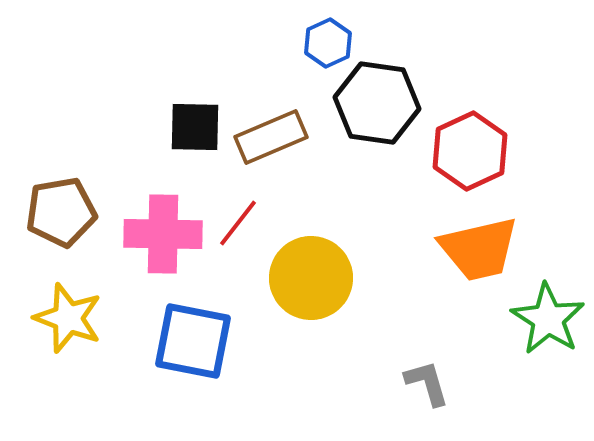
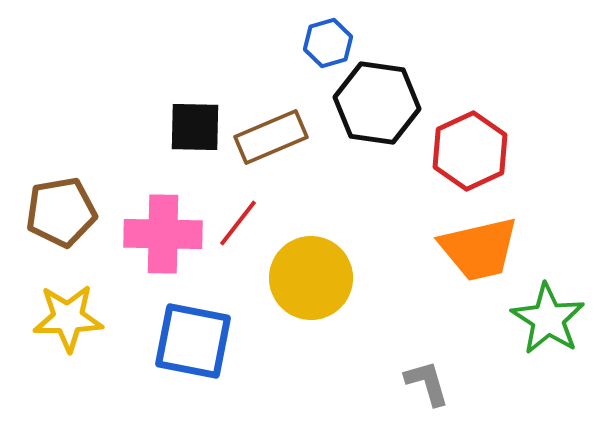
blue hexagon: rotated 9 degrees clockwise
yellow star: rotated 22 degrees counterclockwise
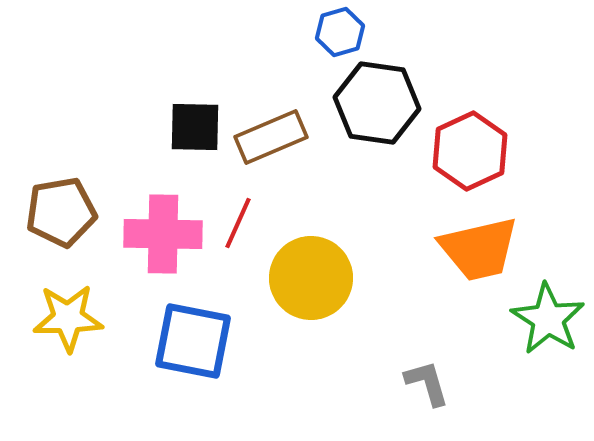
blue hexagon: moved 12 px right, 11 px up
red line: rotated 14 degrees counterclockwise
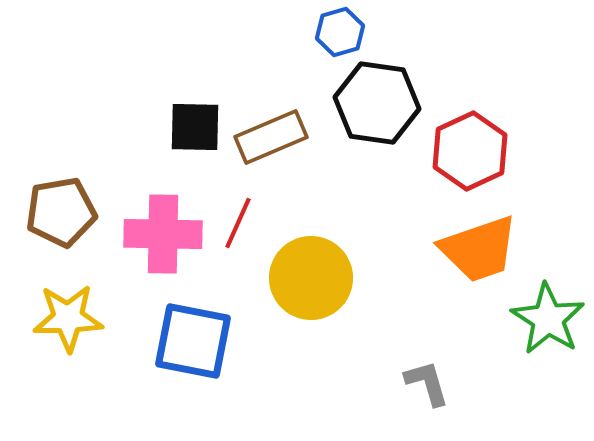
orange trapezoid: rotated 6 degrees counterclockwise
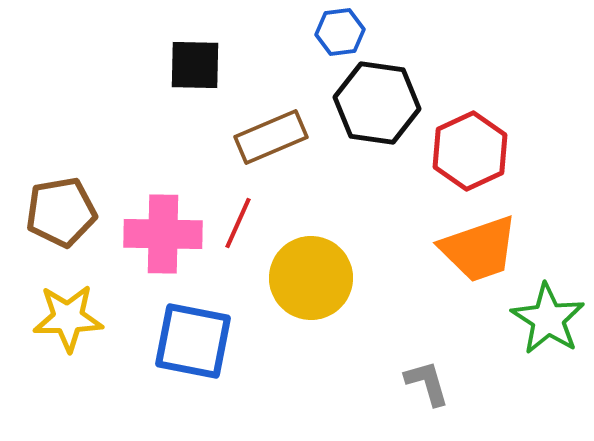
blue hexagon: rotated 9 degrees clockwise
black square: moved 62 px up
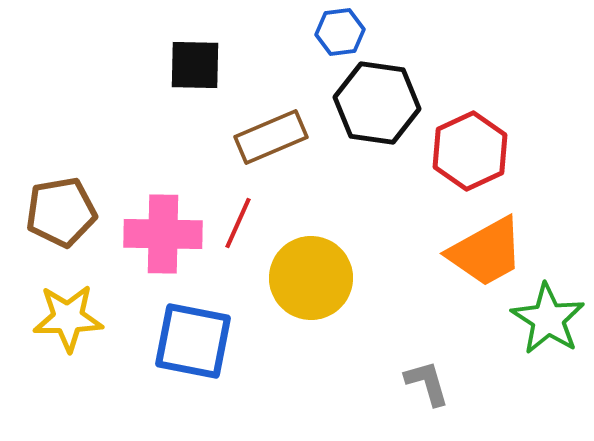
orange trapezoid: moved 7 px right, 3 px down; rotated 10 degrees counterclockwise
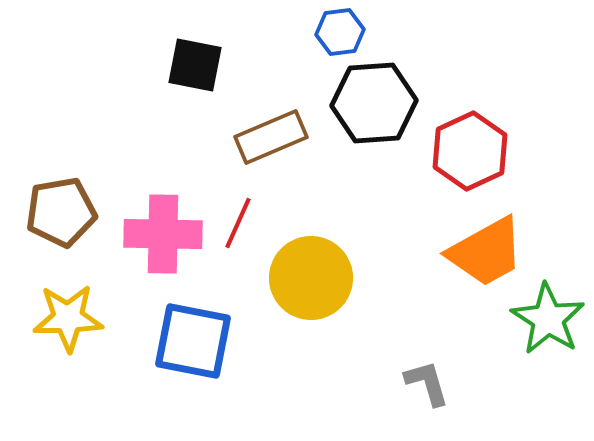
black square: rotated 10 degrees clockwise
black hexagon: moved 3 px left; rotated 12 degrees counterclockwise
